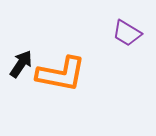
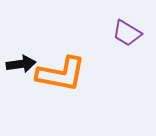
black arrow: rotated 48 degrees clockwise
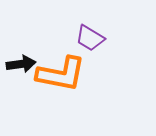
purple trapezoid: moved 37 px left, 5 px down
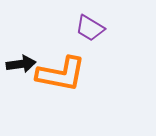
purple trapezoid: moved 10 px up
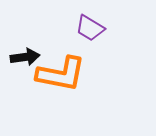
black arrow: moved 4 px right, 7 px up
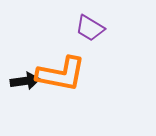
black arrow: moved 24 px down
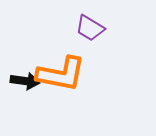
black arrow: rotated 16 degrees clockwise
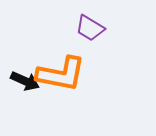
black arrow: rotated 16 degrees clockwise
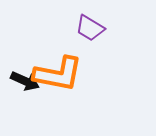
orange L-shape: moved 3 px left
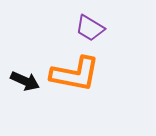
orange L-shape: moved 17 px right
